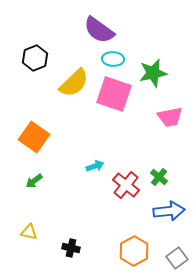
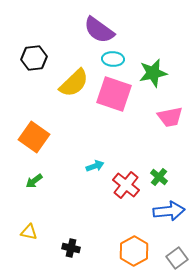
black hexagon: moved 1 px left; rotated 15 degrees clockwise
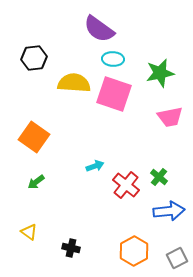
purple semicircle: moved 1 px up
green star: moved 7 px right
yellow semicircle: rotated 132 degrees counterclockwise
green arrow: moved 2 px right, 1 px down
yellow triangle: rotated 24 degrees clockwise
gray square: rotated 10 degrees clockwise
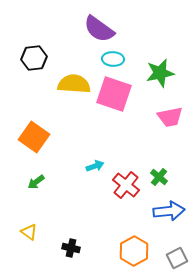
yellow semicircle: moved 1 px down
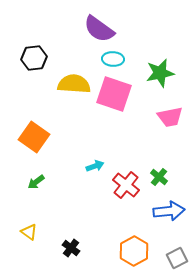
black cross: rotated 24 degrees clockwise
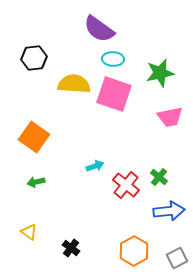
green arrow: rotated 24 degrees clockwise
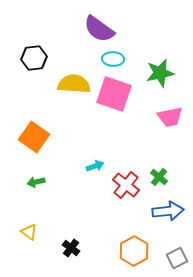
blue arrow: moved 1 px left
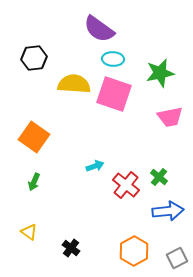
green arrow: moved 2 px left; rotated 54 degrees counterclockwise
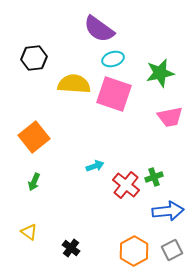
cyan ellipse: rotated 20 degrees counterclockwise
orange square: rotated 16 degrees clockwise
green cross: moved 5 px left; rotated 30 degrees clockwise
gray square: moved 5 px left, 8 px up
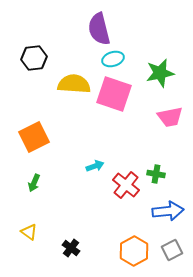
purple semicircle: rotated 40 degrees clockwise
orange square: rotated 12 degrees clockwise
green cross: moved 2 px right, 3 px up; rotated 30 degrees clockwise
green arrow: moved 1 px down
